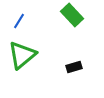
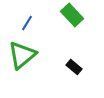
blue line: moved 8 px right, 2 px down
black rectangle: rotated 56 degrees clockwise
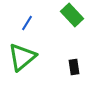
green triangle: moved 2 px down
black rectangle: rotated 42 degrees clockwise
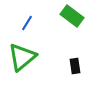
green rectangle: moved 1 px down; rotated 10 degrees counterclockwise
black rectangle: moved 1 px right, 1 px up
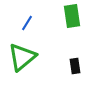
green rectangle: rotated 45 degrees clockwise
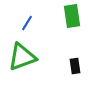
green triangle: rotated 20 degrees clockwise
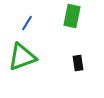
green rectangle: rotated 20 degrees clockwise
black rectangle: moved 3 px right, 3 px up
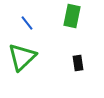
blue line: rotated 70 degrees counterclockwise
green triangle: rotated 24 degrees counterclockwise
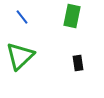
blue line: moved 5 px left, 6 px up
green triangle: moved 2 px left, 1 px up
